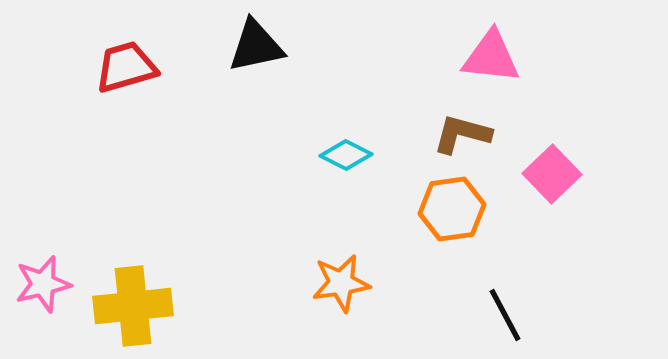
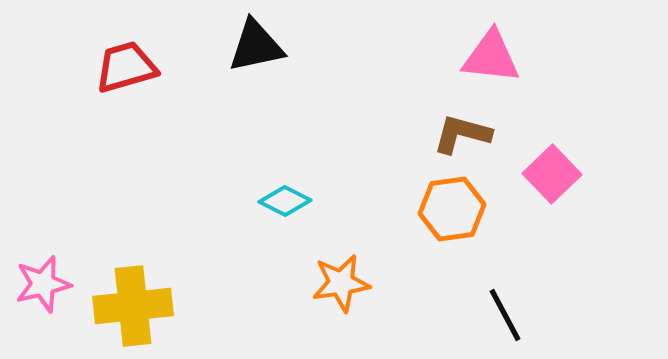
cyan diamond: moved 61 px left, 46 px down
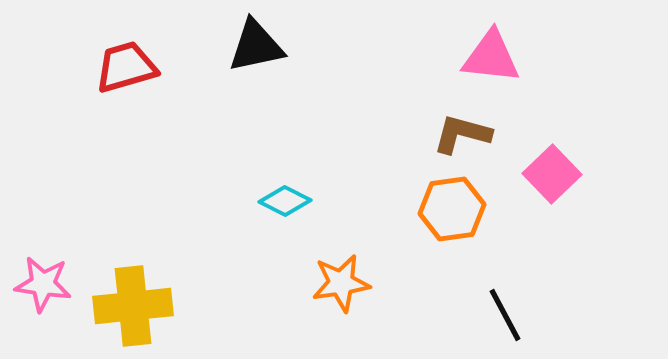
pink star: rotated 22 degrees clockwise
